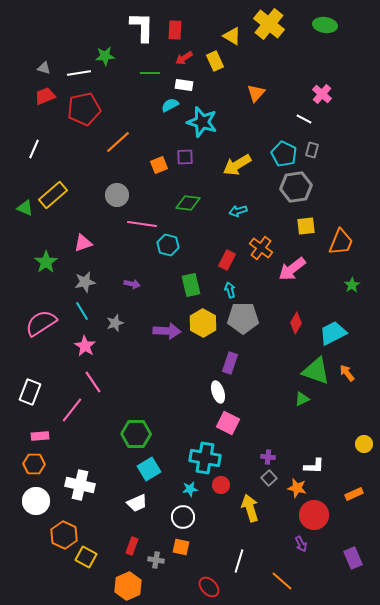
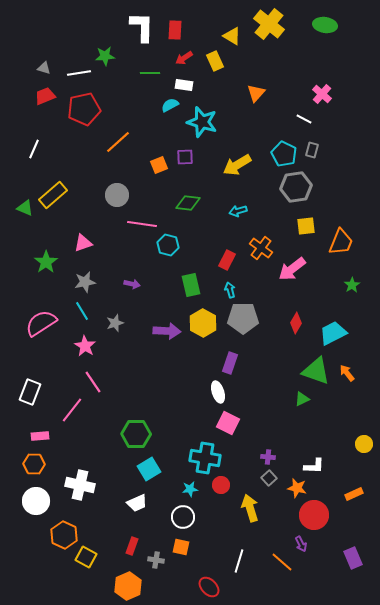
orange line at (282, 581): moved 19 px up
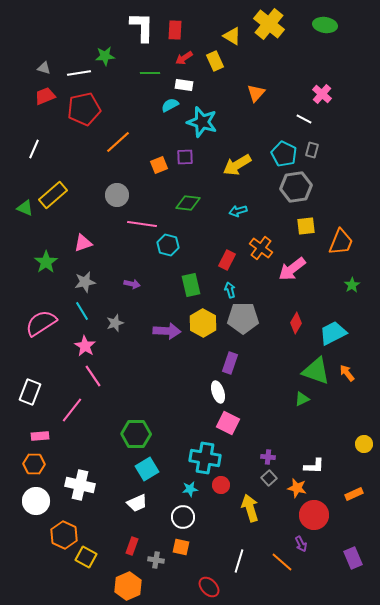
pink line at (93, 382): moved 6 px up
cyan square at (149, 469): moved 2 px left
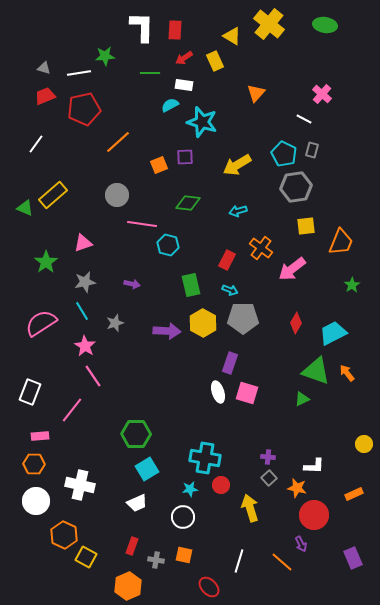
white line at (34, 149): moved 2 px right, 5 px up; rotated 12 degrees clockwise
cyan arrow at (230, 290): rotated 126 degrees clockwise
pink square at (228, 423): moved 19 px right, 30 px up; rotated 10 degrees counterclockwise
orange square at (181, 547): moved 3 px right, 8 px down
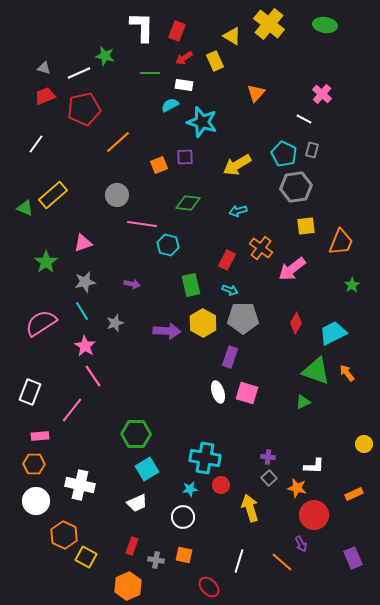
red rectangle at (175, 30): moved 2 px right, 1 px down; rotated 18 degrees clockwise
green star at (105, 56): rotated 18 degrees clockwise
white line at (79, 73): rotated 15 degrees counterclockwise
purple rectangle at (230, 363): moved 6 px up
green triangle at (302, 399): moved 1 px right, 3 px down
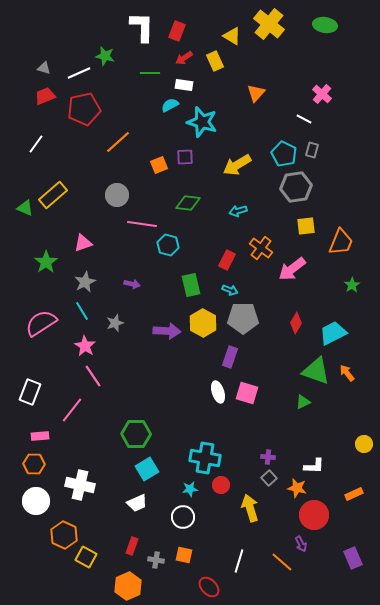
gray star at (85, 282): rotated 15 degrees counterclockwise
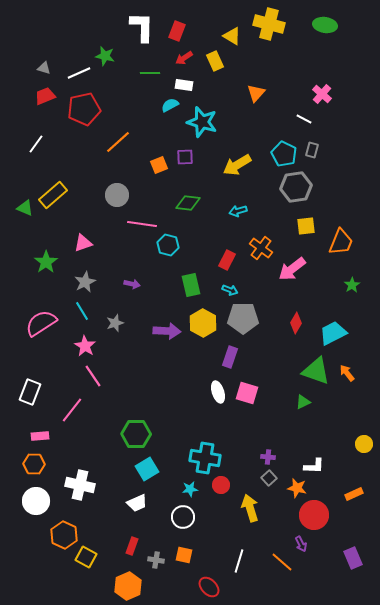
yellow cross at (269, 24): rotated 24 degrees counterclockwise
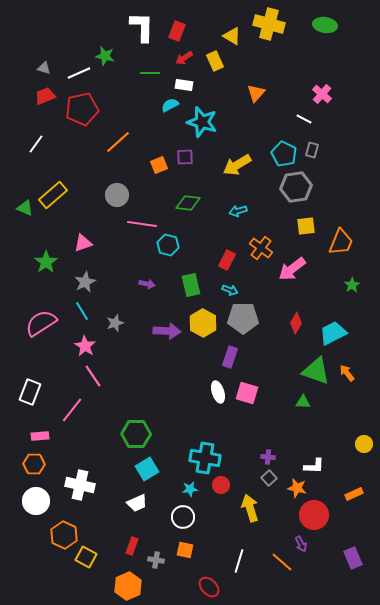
red pentagon at (84, 109): moved 2 px left
purple arrow at (132, 284): moved 15 px right
green triangle at (303, 402): rotated 28 degrees clockwise
orange square at (184, 555): moved 1 px right, 5 px up
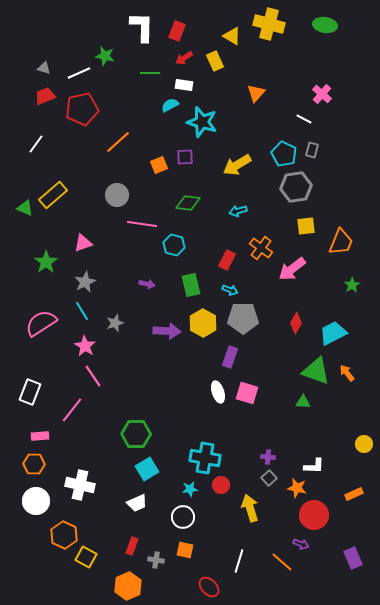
cyan hexagon at (168, 245): moved 6 px right
purple arrow at (301, 544): rotated 42 degrees counterclockwise
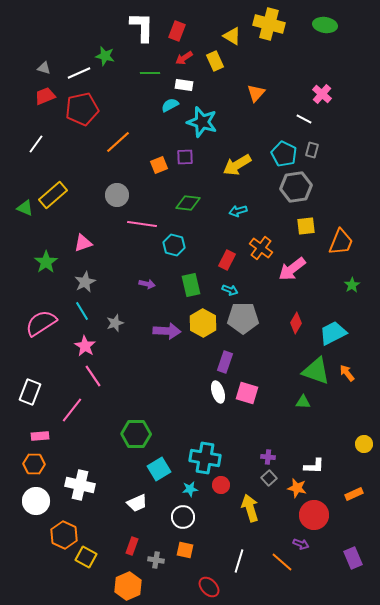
purple rectangle at (230, 357): moved 5 px left, 5 px down
cyan square at (147, 469): moved 12 px right
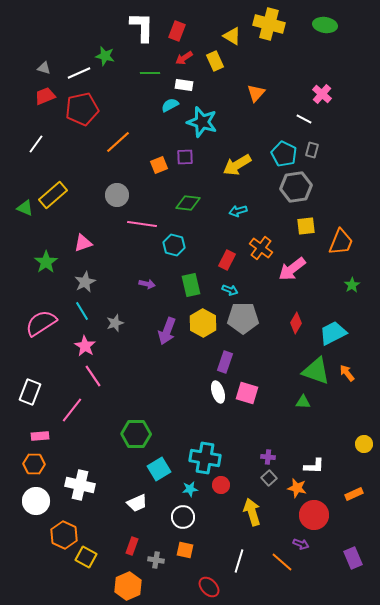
purple arrow at (167, 331): rotated 108 degrees clockwise
yellow arrow at (250, 508): moved 2 px right, 4 px down
